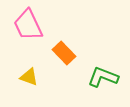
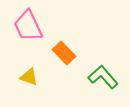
pink trapezoid: moved 1 px down
green L-shape: rotated 28 degrees clockwise
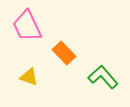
pink trapezoid: moved 1 px left
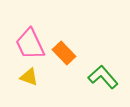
pink trapezoid: moved 3 px right, 18 px down
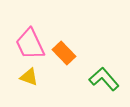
green L-shape: moved 1 px right, 2 px down
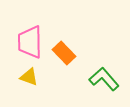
pink trapezoid: moved 2 px up; rotated 24 degrees clockwise
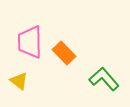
yellow triangle: moved 10 px left, 4 px down; rotated 18 degrees clockwise
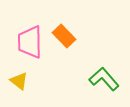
orange rectangle: moved 17 px up
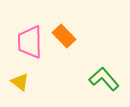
yellow triangle: moved 1 px right, 1 px down
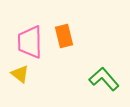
orange rectangle: rotated 30 degrees clockwise
yellow triangle: moved 8 px up
